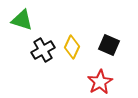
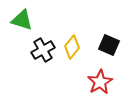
yellow diamond: rotated 15 degrees clockwise
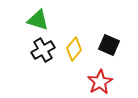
green triangle: moved 16 px right
yellow diamond: moved 2 px right, 2 px down
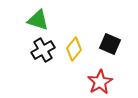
black square: moved 1 px right, 1 px up
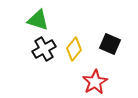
black cross: moved 1 px right, 1 px up
red star: moved 5 px left
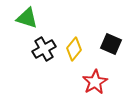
green triangle: moved 11 px left, 2 px up
black square: moved 1 px right
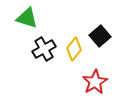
black square: moved 11 px left, 8 px up; rotated 25 degrees clockwise
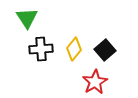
green triangle: rotated 40 degrees clockwise
black square: moved 5 px right, 14 px down
black cross: moved 3 px left; rotated 25 degrees clockwise
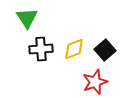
yellow diamond: rotated 30 degrees clockwise
red star: rotated 10 degrees clockwise
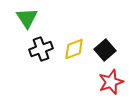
black cross: rotated 15 degrees counterclockwise
red star: moved 16 px right
